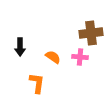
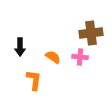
orange L-shape: moved 3 px left, 3 px up
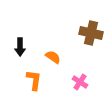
brown cross: rotated 20 degrees clockwise
pink cross: moved 25 px down; rotated 28 degrees clockwise
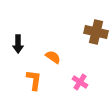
brown cross: moved 5 px right, 1 px up
black arrow: moved 2 px left, 3 px up
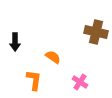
black arrow: moved 3 px left, 2 px up
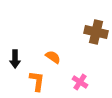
black arrow: moved 17 px down
orange L-shape: moved 3 px right, 1 px down
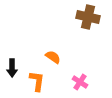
brown cross: moved 8 px left, 15 px up
black arrow: moved 3 px left, 9 px down
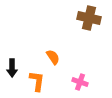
brown cross: moved 1 px right, 1 px down
orange semicircle: rotated 21 degrees clockwise
pink cross: rotated 14 degrees counterclockwise
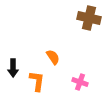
black arrow: moved 1 px right
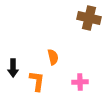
orange semicircle: rotated 21 degrees clockwise
pink cross: rotated 21 degrees counterclockwise
